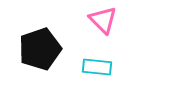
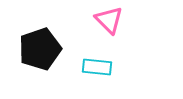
pink triangle: moved 6 px right
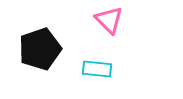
cyan rectangle: moved 2 px down
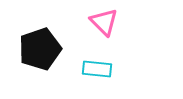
pink triangle: moved 5 px left, 2 px down
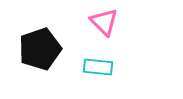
cyan rectangle: moved 1 px right, 2 px up
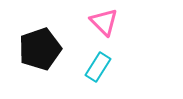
cyan rectangle: rotated 64 degrees counterclockwise
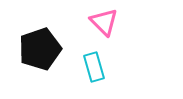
cyan rectangle: moved 4 px left; rotated 48 degrees counterclockwise
